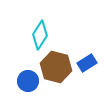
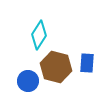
cyan diamond: moved 1 px left
blue rectangle: rotated 54 degrees counterclockwise
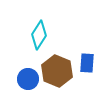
brown hexagon: moved 1 px right, 4 px down; rotated 8 degrees clockwise
blue circle: moved 2 px up
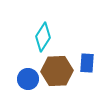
cyan diamond: moved 4 px right, 2 px down
brown hexagon: rotated 24 degrees counterclockwise
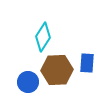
brown hexagon: moved 1 px up
blue circle: moved 3 px down
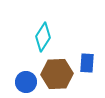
brown hexagon: moved 4 px down
blue circle: moved 2 px left
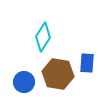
brown hexagon: moved 1 px right; rotated 12 degrees clockwise
blue circle: moved 2 px left
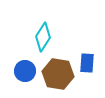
blue circle: moved 1 px right, 11 px up
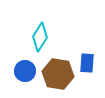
cyan diamond: moved 3 px left
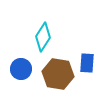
cyan diamond: moved 3 px right
blue circle: moved 4 px left, 2 px up
